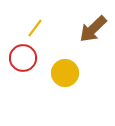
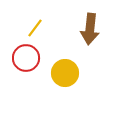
brown arrow: moved 3 px left; rotated 40 degrees counterclockwise
red circle: moved 3 px right
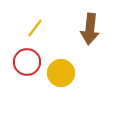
red circle: moved 1 px right, 4 px down
yellow circle: moved 4 px left
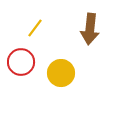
red circle: moved 6 px left
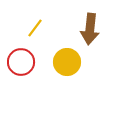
yellow circle: moved 6 px right, 11 px up
